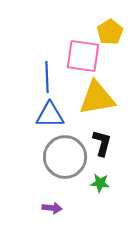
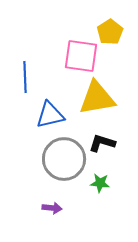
pink square: moved 2 px left
blue line: moved 22 px left
blue triangle: rotated 12 degrees counterclockwise
black L-shape: rotated 88 degrees counterclockwise
gray circle: moved 1 px left, 2 px down
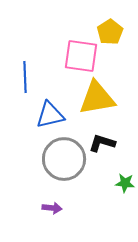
green star: moved 25 px right
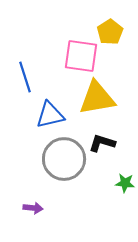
blue line: rotated 16 degrees counterclockwise
purple arrow: moved 19 px left
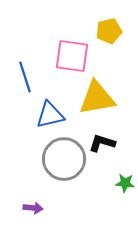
yellow pentagon: moved 1 px left, 1 px up; rotated 20 degrees clockwise
pink square: moved 9 px left
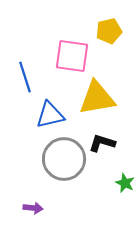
green star: rotated 18 degrees clockwise
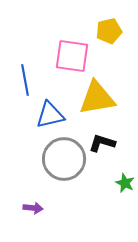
blue line: moved 3 px down; rotated 8 degrees clockwise
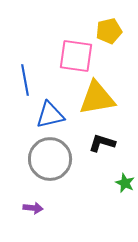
pink square: moved 4 px right
gray circle: moved 14 px left
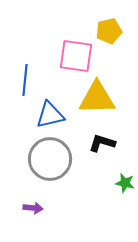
blue line: rotated 16 degrees clockwise
yellow triangle: rotated 9 degrees clockwise
green star: rotated 12 degrees counterclockwise
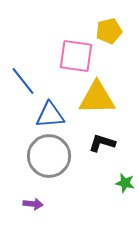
blue line: moved 2 px left, 1 px down; rotated 44 degrees counterclockwise
blue triangle: rotated 8 degrees clockwise
gray circle: moved 1 px left, 3 px up
purple arrow: moved 4 px up
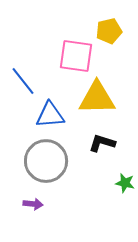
gray circle: moved 3 px left, 5 px down
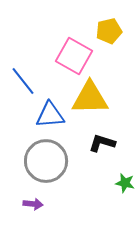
pink square: moved 2 px left; rotated 21 degrees clockwise
yellow triangle: moved 7 px left
